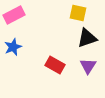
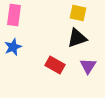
pink rectangle: rotated 55 degrees counterclockwise
black triangle: moved 10 px left
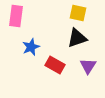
pink rectangle: moved 2 px right, 1 px down
blue star: moved 18 px right
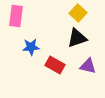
yellow square: rotated 30 degrees clockwise
blue star: rotated 18 degrees clockwise
purple triangle: rotated 48 degrees counterclockwise
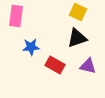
yellow square: moved 1 px up; rotated 18 degrees counterclockwise
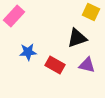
yellow square: moved 13 px right
pink rectangle: moved 2 px left; rotated 35 degrees clockwise
blue star: moved 3 px left, 5 px down
purple triangle: moved 1 px left, 1 px up
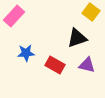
yellow square: rotated 12 degrees clockwise
blue star: moved 2 px left, 1 px down
